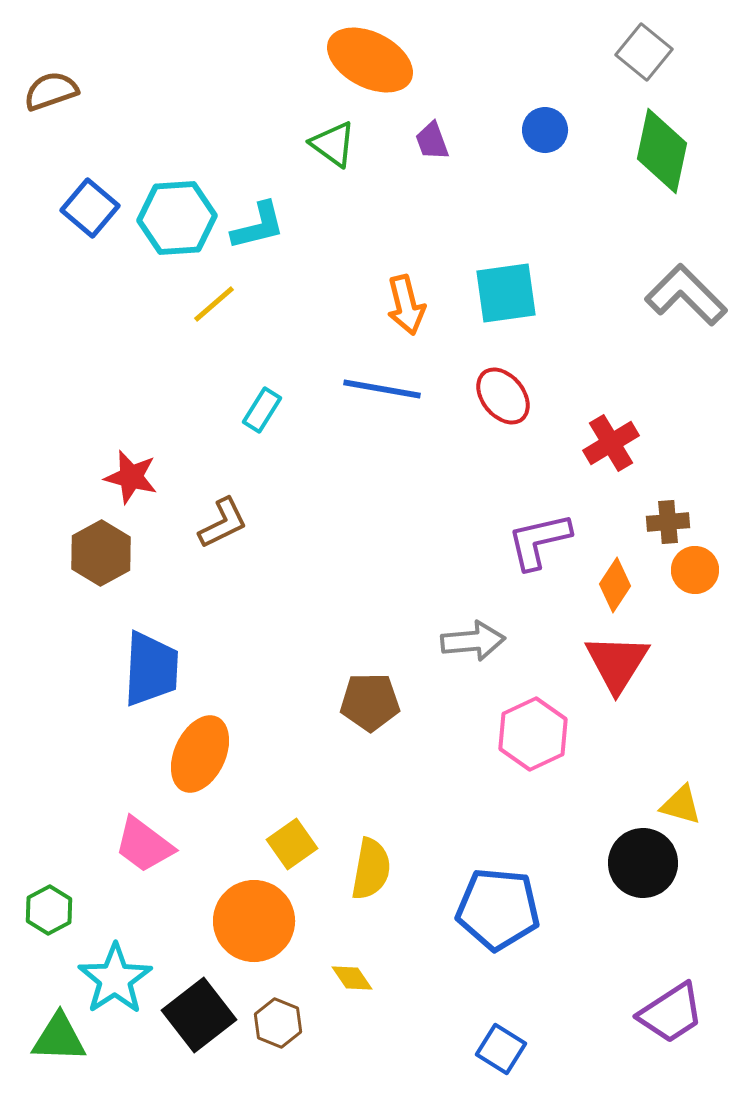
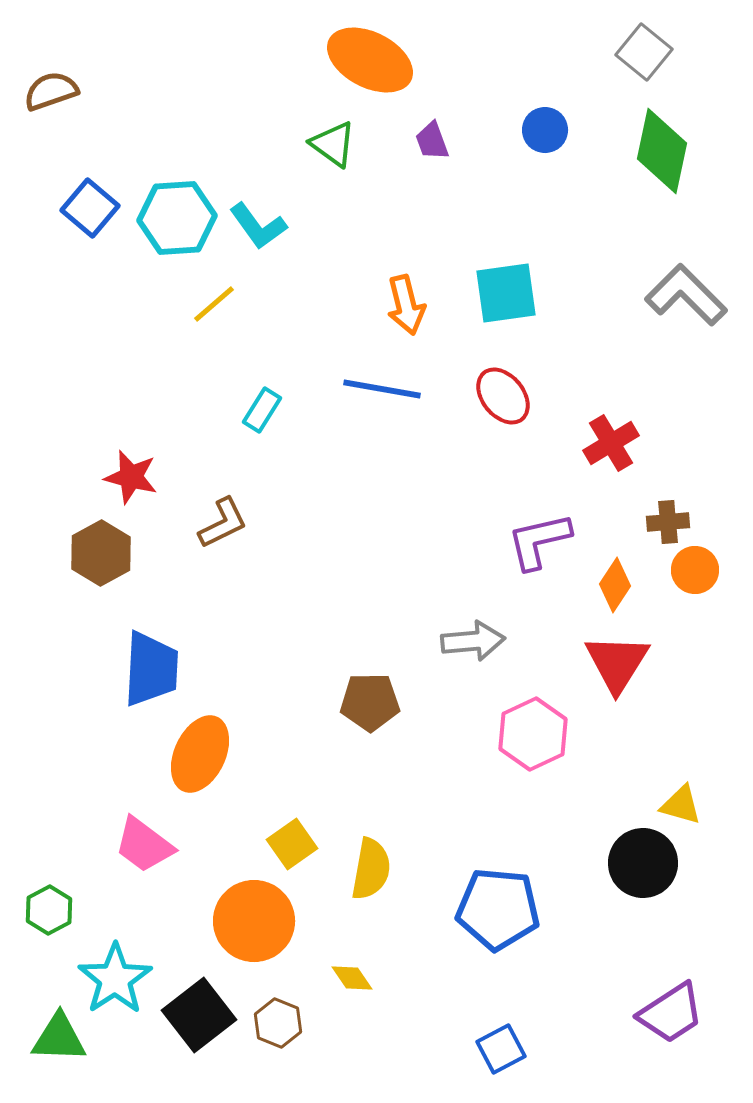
cyan L-shape at (258, 226): rotated 68 degrees clockwise
blue square at (501, 1049): rotated 30 degrees clockwise
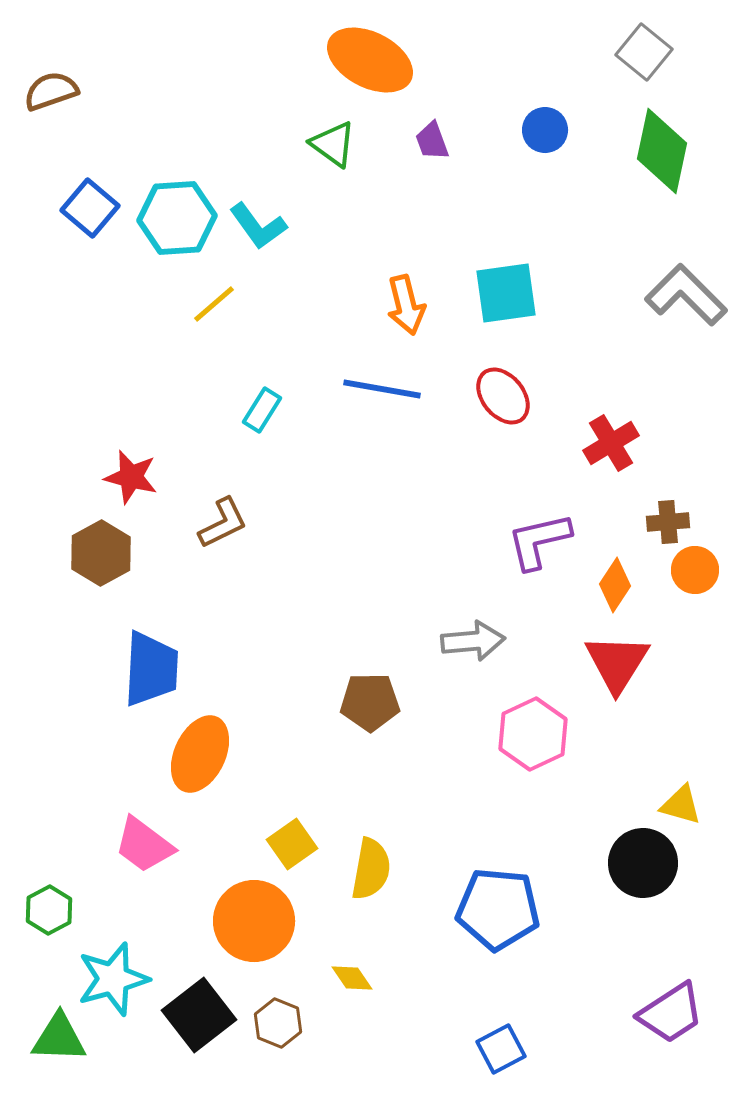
cyan star at (115, 979): moved 2 px left; rotated 18 degrees clockwise
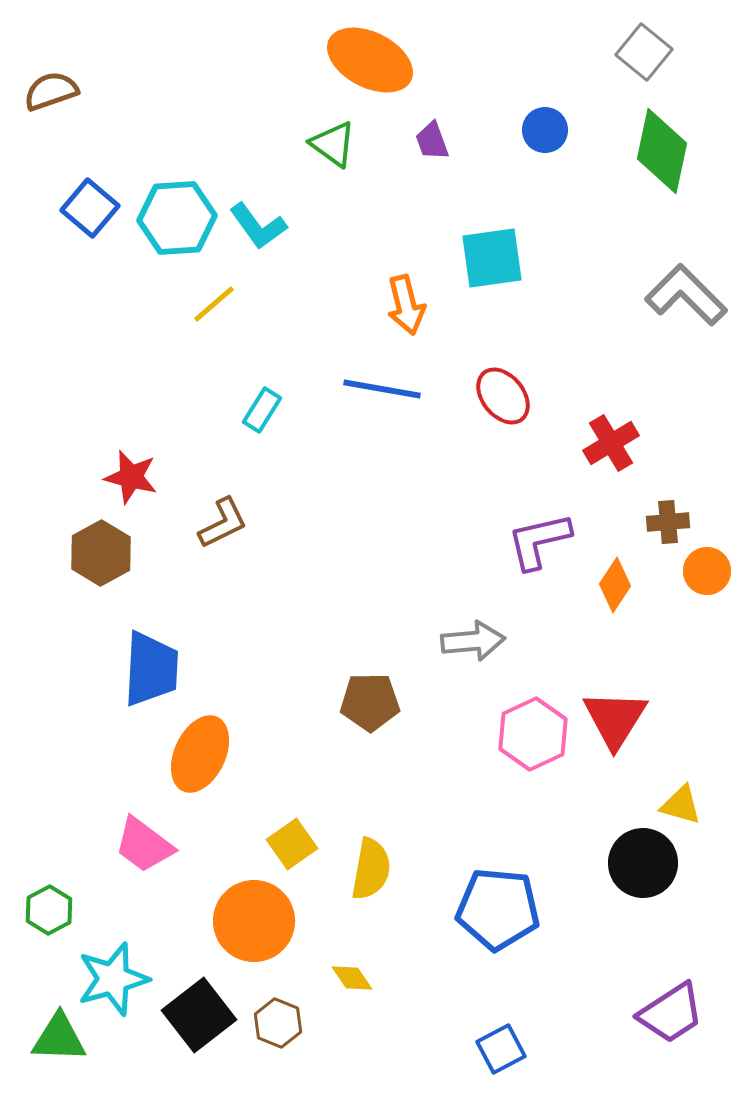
cyan square at (506, 293): moved 14 px left, 35 px up
orange circle at (695, 570): moved 12 px right, 1 px down
red triangle at (617, 663): moved 2 px left, 56 px down
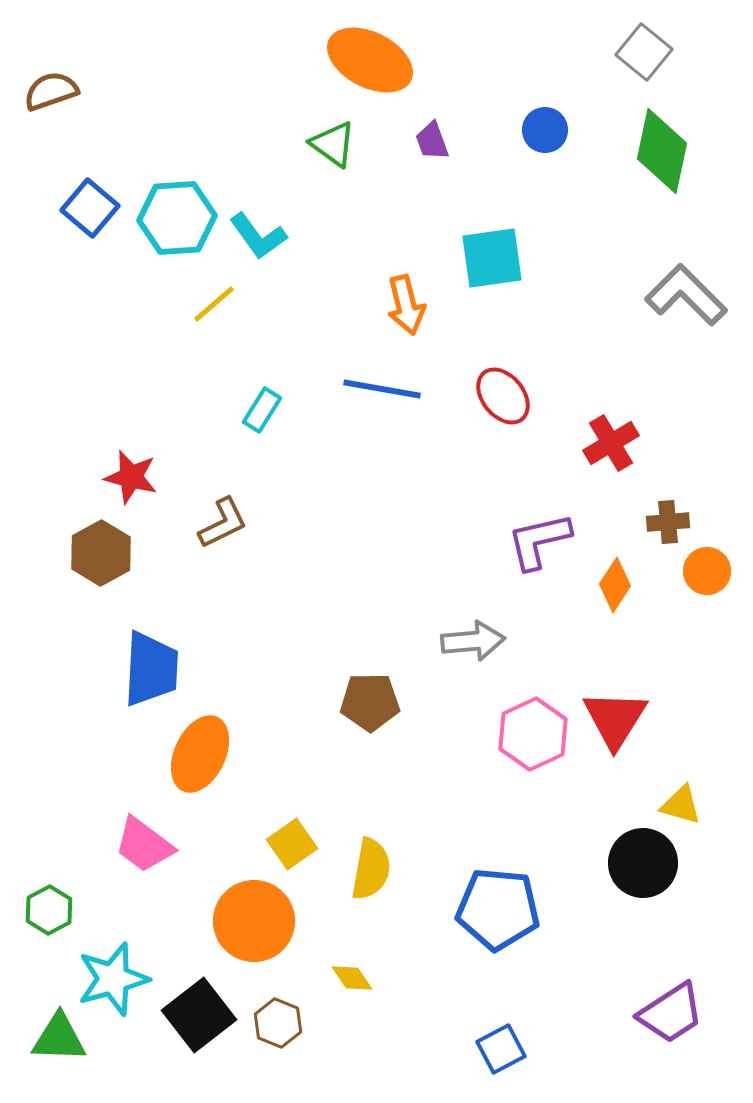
cyan L-shape at (258, 226): moved 10 px down
